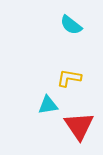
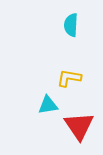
cyan semicircle: rotated 55 degrees clockwise
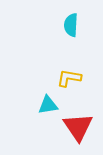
red triangle: moved 1 px left, 1 px down
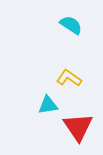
cyan semicircle: rotated 120 degrees clockwise
yellow L-shape: rotated 25 degrees clockwise
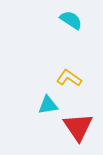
cyan semicircle: moved 5 px up
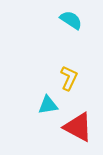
yellow L-shape: rotated 80 degrees clockwise
red triangle: rotated 28 degrees counterclockwise
